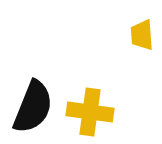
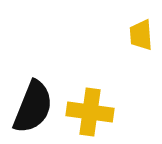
yellow trapezoid: moved 1 px left
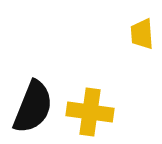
yellow trapezoid: moved 1 px right, 1 px up
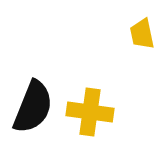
yellow trapezoid: rotated 8 degrees counterclockwise
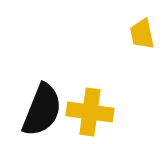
black semicircle: moved 9 px right, 3 px down
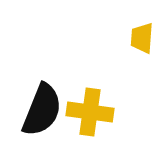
yellow trapezoid: moved 4 px down; rotated 16 degrees clockwise
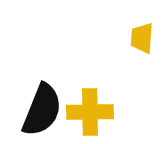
yellow cross: rotated 9 degrees counterclockwise
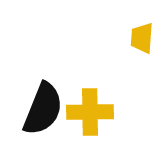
black semicircle: moved 1 px right, 1 px up
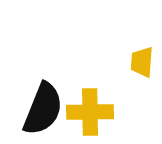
yellow trapezoid: moved 24 px down
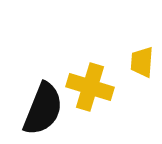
yellow cross: moved 25 px up; rotated 18 degrees clockwise
